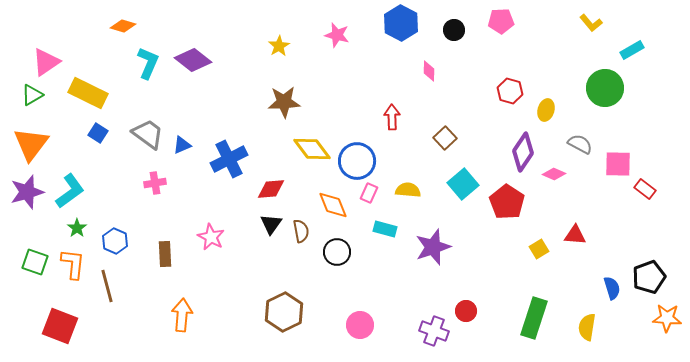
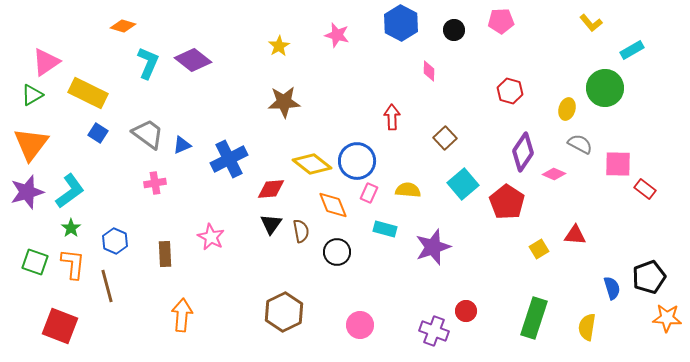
yellow ellipse at (546, 110): moved 21 px right, 1 px up
yellow diamond at (312, 149): moved 15 px down; rotated 15 degrees counterclockwise
green star at (77, 228): moved 6 px left
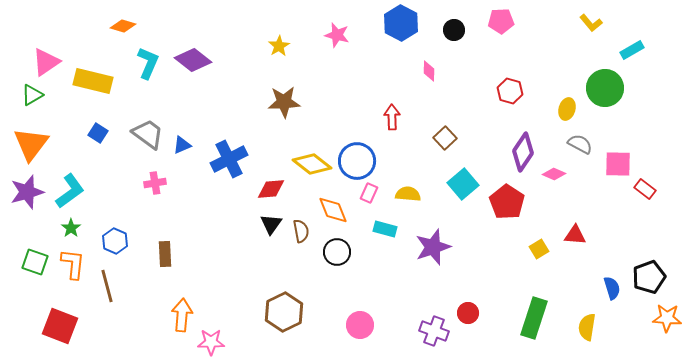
yellow rectangle at (88, 93): moved 5 px right, 12 px up; rotated 12 degrees counterclockwise
yellow semicircle at (408, 190): moved 4 px down
orange diamond at (333, 205): moved 5 px down
pink star at (211, 237): moved 105 px down; rotated 28 degrees counterclockwise
red circle at (466, 311): moved 2 px right, 2 px down
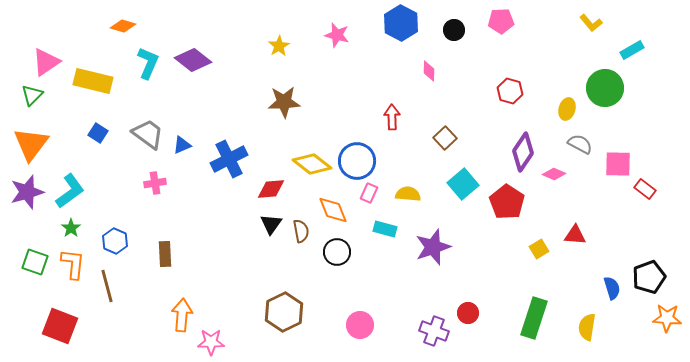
green triangle at (32, 95): rotated 15 degrees counterclockwise
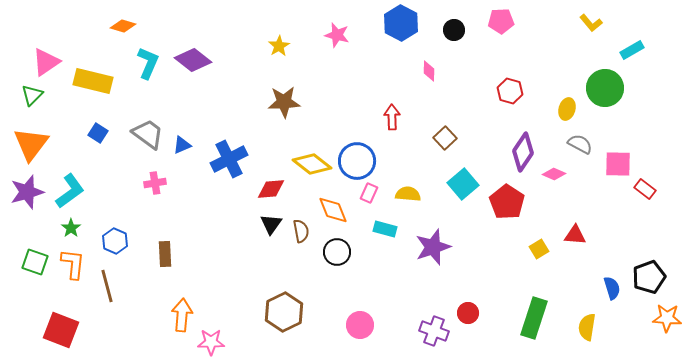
red square at (60, 326): moved 1 px right, 4 px down
